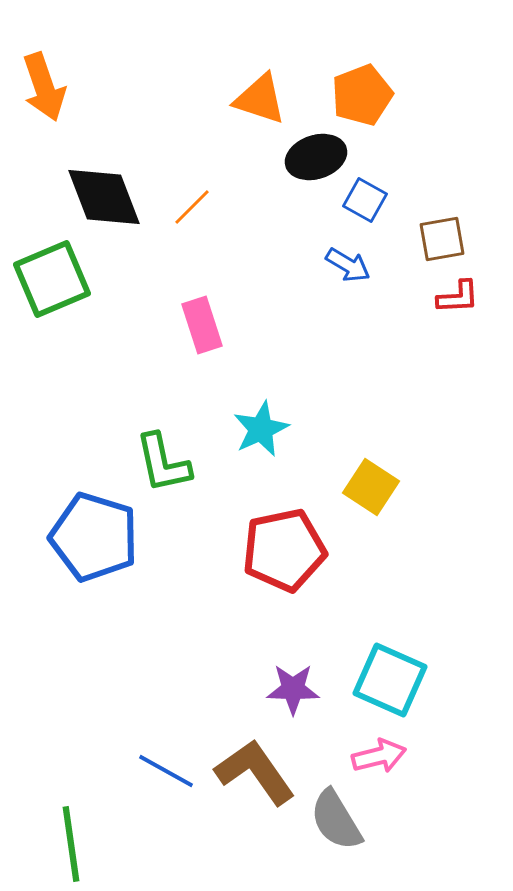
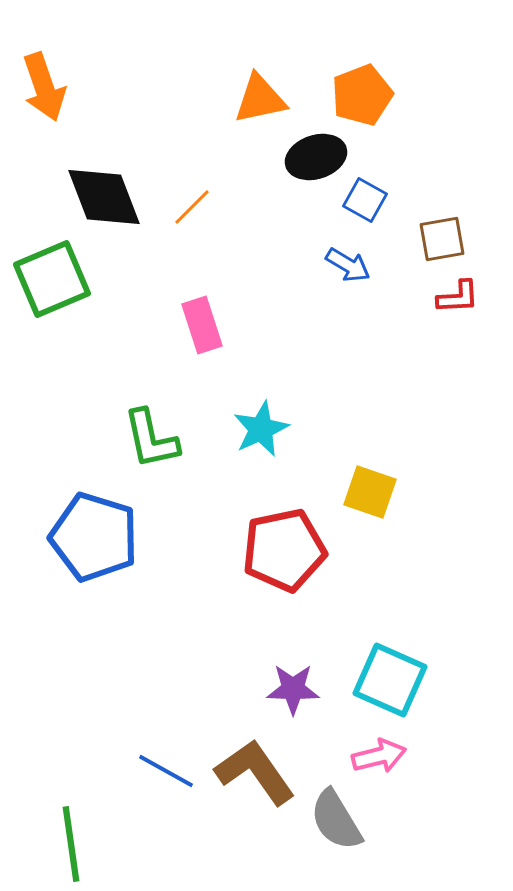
orange triangle: rotated 30 degrees counterclockwise
green L-shape: moved 12 px left, 24 px up
yellow square: moved 1 px left, 5 px down; rotated 14 degrees counterclockwise
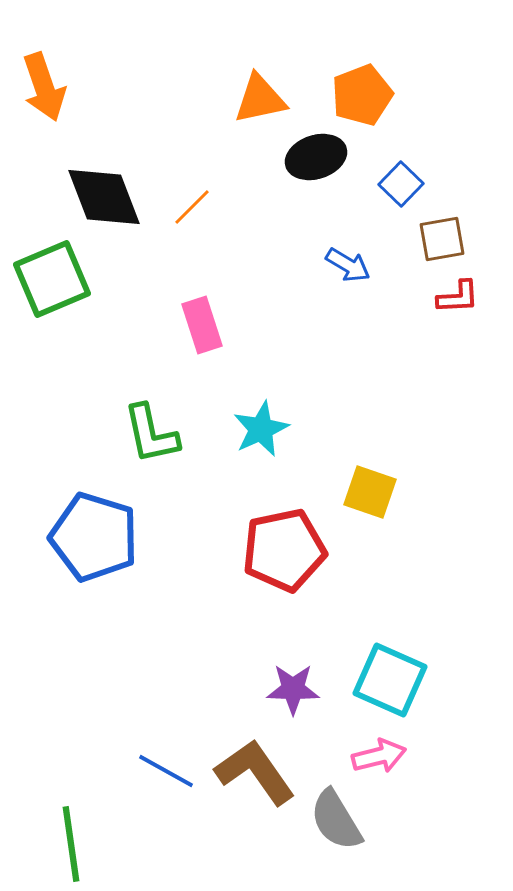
blue square: moved 36 px right, 16 px up; rotated 15 degrees clockwise
green L-shape: moved 5 px up
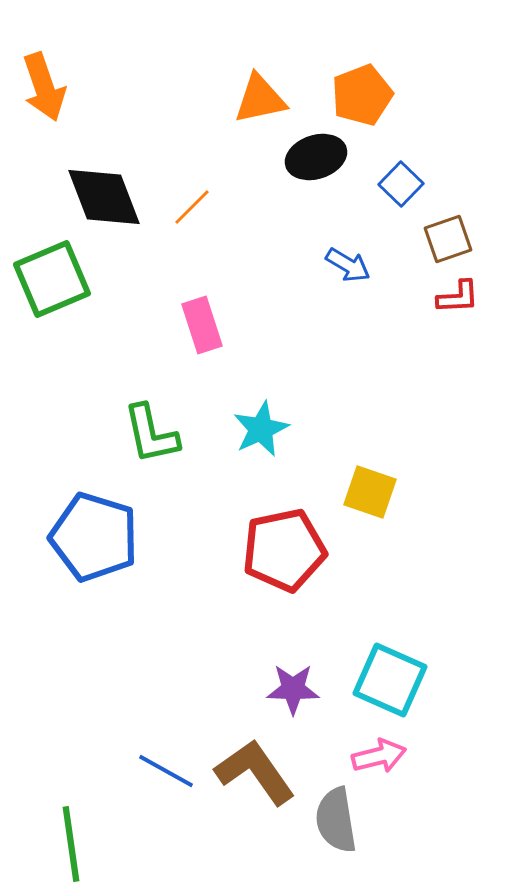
brown square: moved 6 px right; rotated 9 degrees counterclockwise
gray semicircle: rotated 22 degrees clockwise
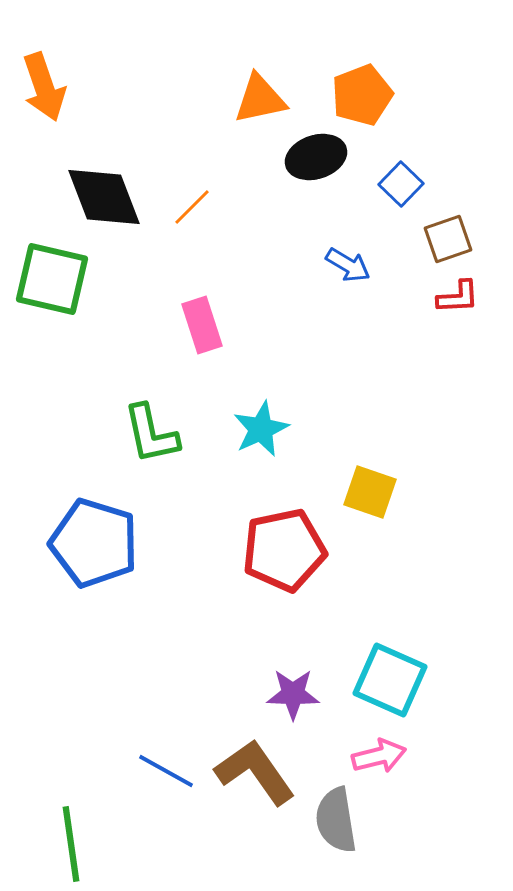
green square: rotated 36 degrees clockwise
blue pentagon: moved 6 px down
purple star: moved 5 px down
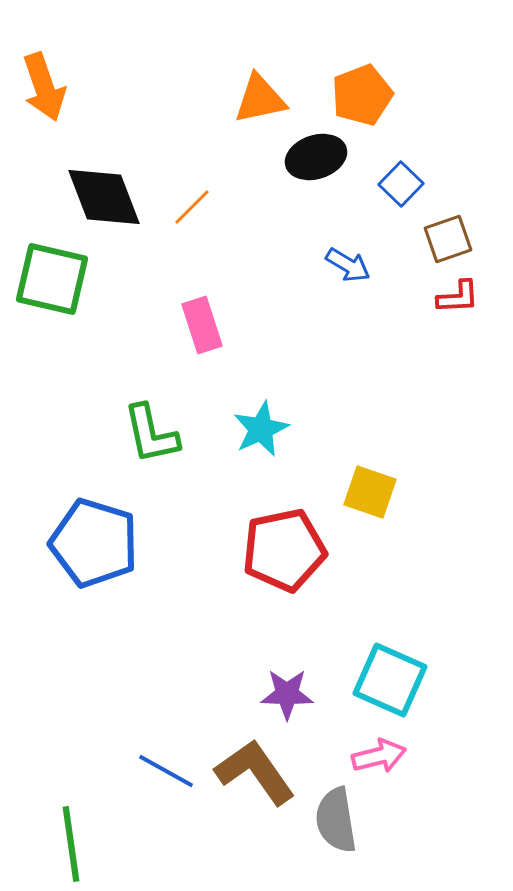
purple star: moved 6 px left
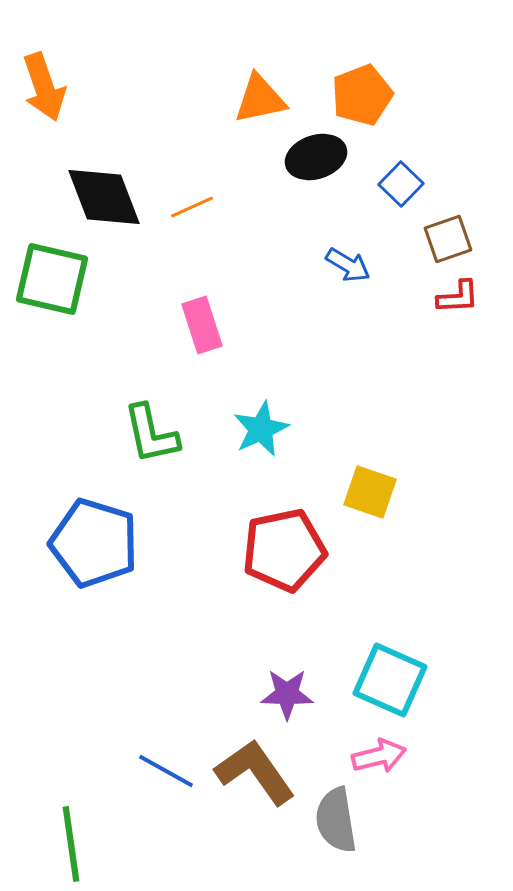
orange line: rotated 21 degrees clockwise
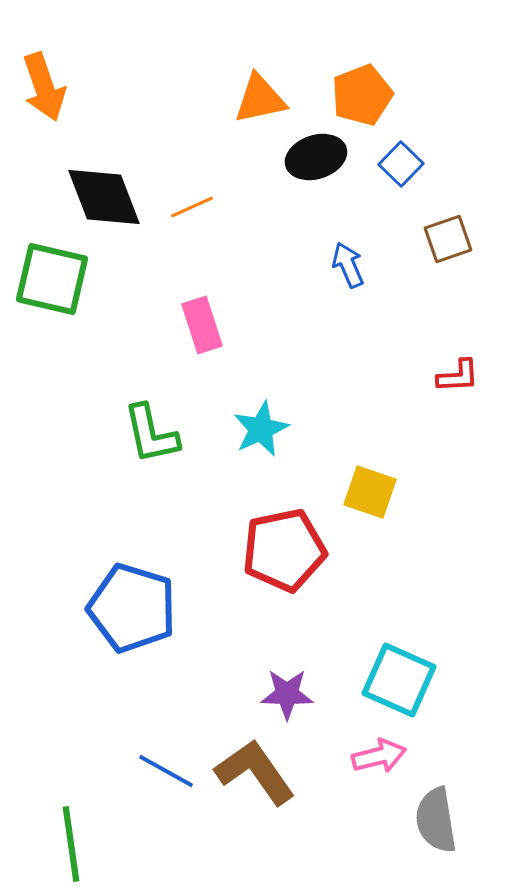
blue square: moved 20 px up
blue arrow: rotated 144 degrees counterclockwise
red L-shape: moved 79 px down
blue pentagon: moved 38 px right, 65 px down
cyan square: moved 9 px right
gray semicircle: moved 100 px right
